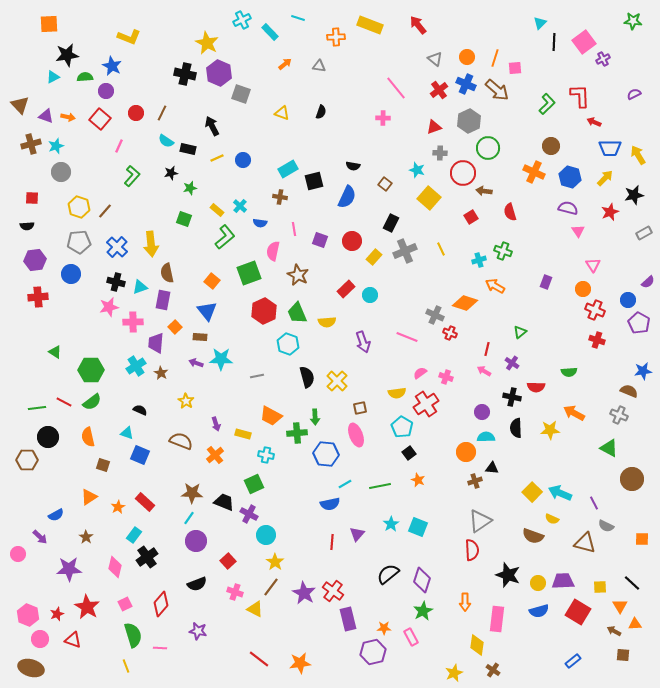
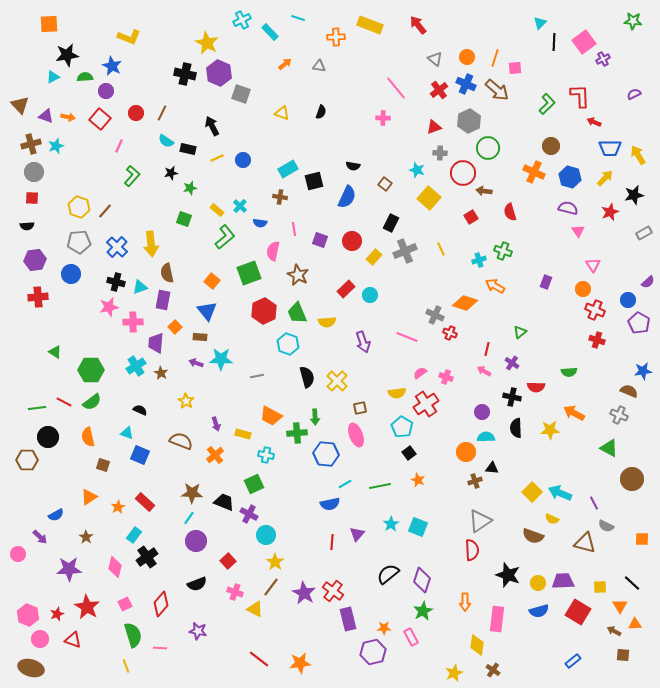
gray circle at (61, 172): moved 27 px left
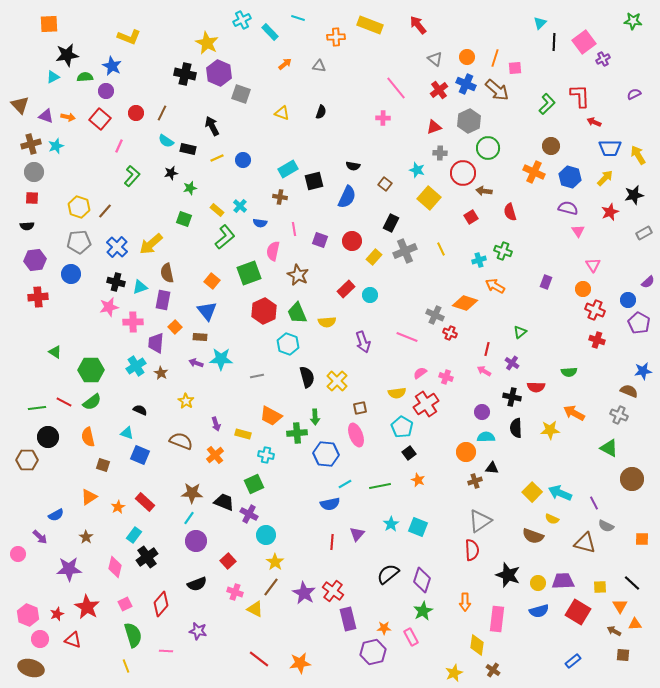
yellow arrow at (151, 244): rotated 55 degrees clockwise
pink line at (160, 648): moved 6 px right, 3 px down
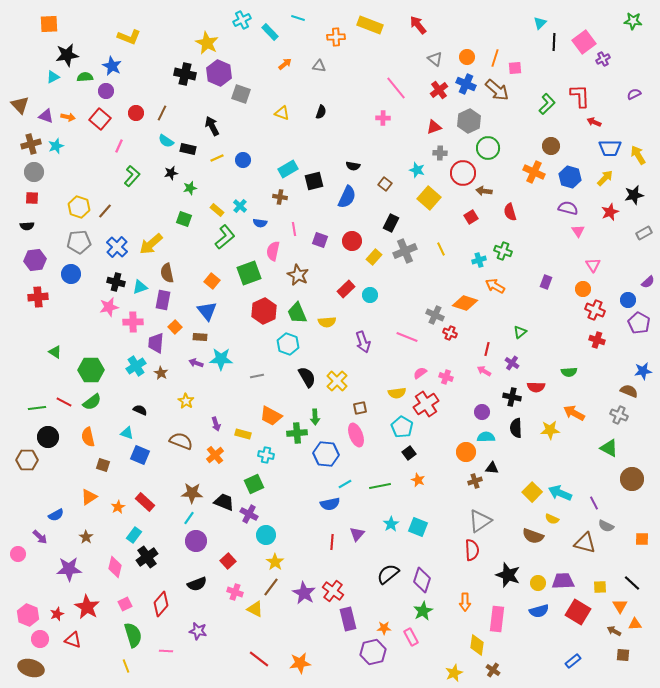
black semicircle at (307, 377): rotated 15 degrees counterclockwise
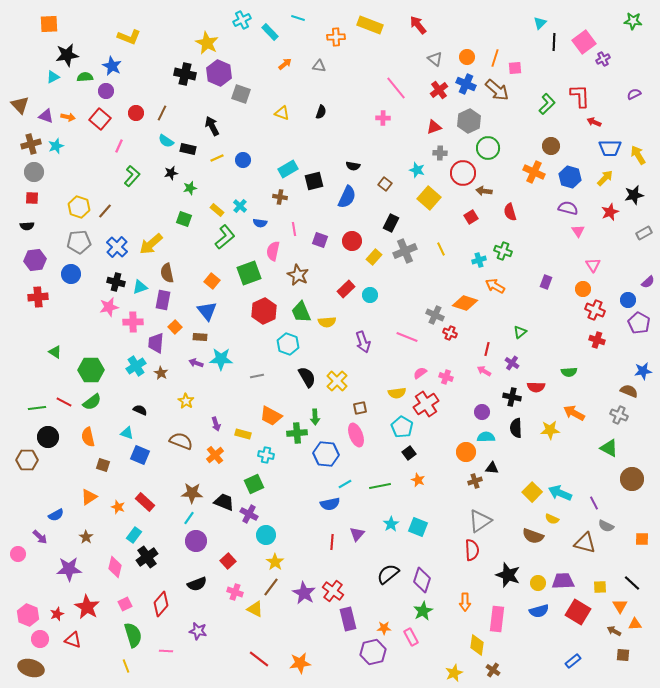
green trapezoid at (297, 313): moved 4 px right, 1 px up
orange star at (118, 507): rotated 24 degrees counterclockwise
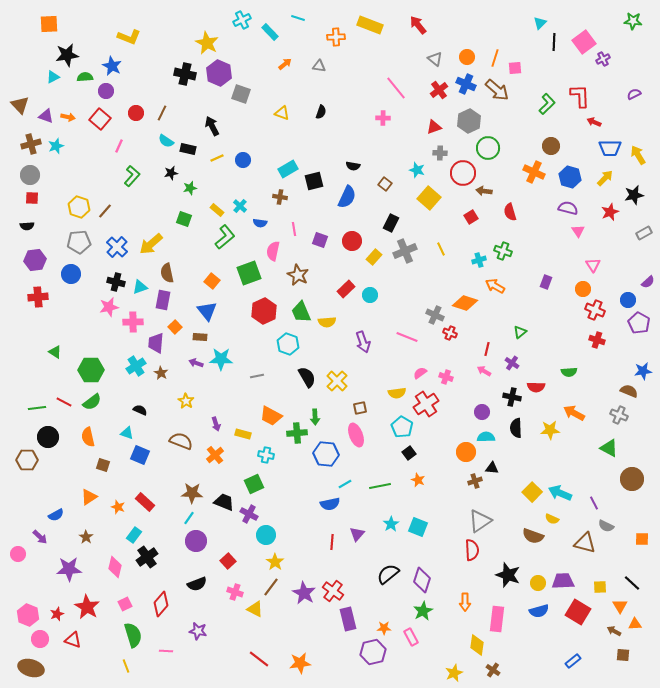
gray circle at (34, 172): moved 4 px left, 3 px down
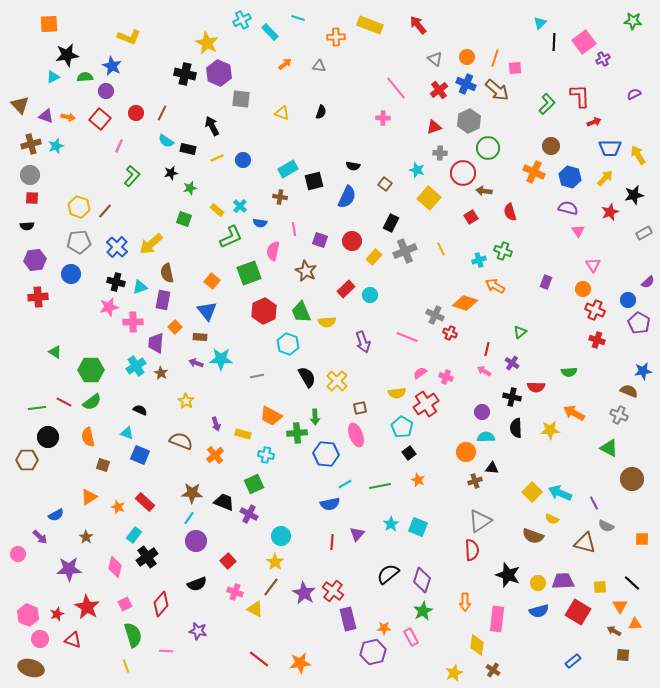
gray square at (241, 94): moved 5 px down; rotated 12 degrees counterclockwise
red arrow at (594, 122): rotated 136 degrees clockwise
green L-shape at (225, 237): moved 6 px right; rotated 15 degrees clockwise
brown star at (298, 275): moved 8 px right, 4 px up
cyan circle at (266, 535): moved 15 px right, 1 px down
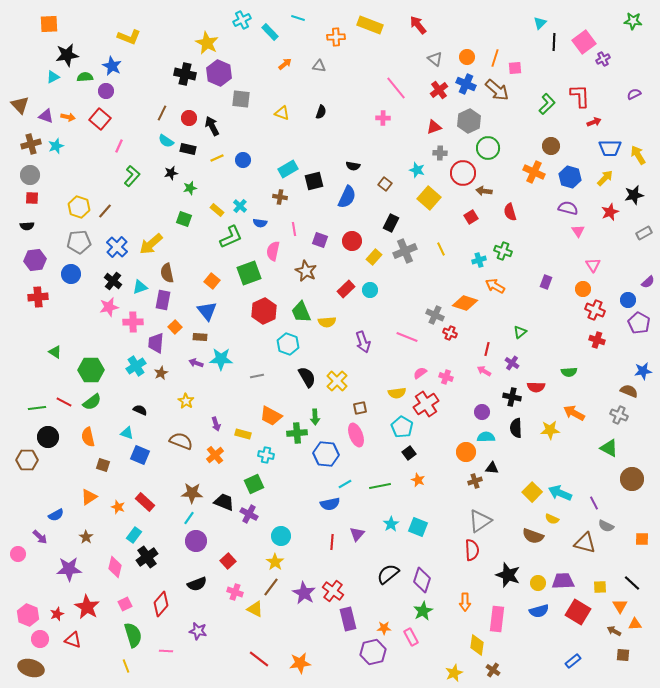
red circle at (136, 113): moved 53 px right, 5 px down
black cross at (116, 282): moved 3 px left, 1 px up; rotated 24 degrees clockwise
cyan circle at (370, 295): moved 5 px up
brown star at (161, 373): rotated 16 degrees clockwise
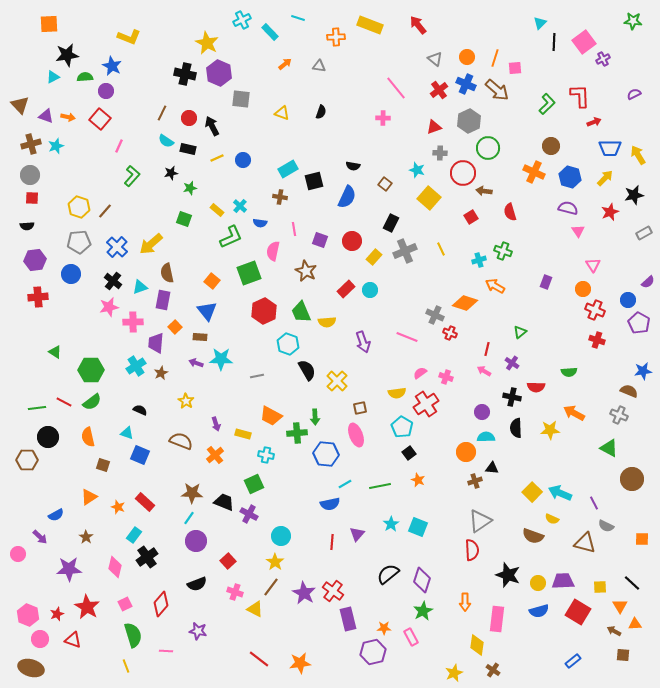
black semicircle at (307, 377): moved 7 px up
